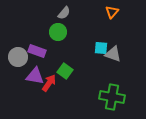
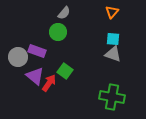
cyan square: moved 12 px right, 9 px up
purple triangle: rotated 30 degrees clockwise
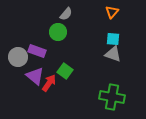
gray semicircle: moved 2 px right, 1 px down
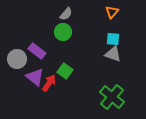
green circle: moved 5 px right
purple rectangle: rotated 18 degrees clockwise
gray circle: moved 1 px left, 2 px down
purple triangle: moved 1 px down
green cross: rotated 30 degrees clockwise
